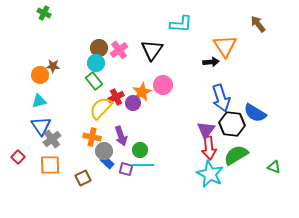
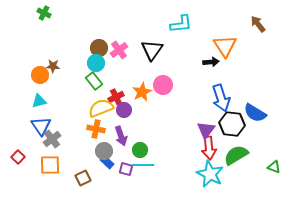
cyan L-shape: rotated 10 degrees counterclockwise
purple circle: moved 9 px left, 7 px down
yellow semicircle: rotated 25 degrees clockwise
orange cross: moved 4 px right, 8 px up
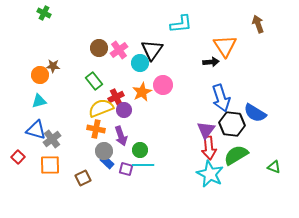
brown arrow: rotated 18 degrees clockwise
cyan circle: moved 44 px right
blue triangle: moved 5 px left, 4 px down; rotated 40 degrees counterclockwise
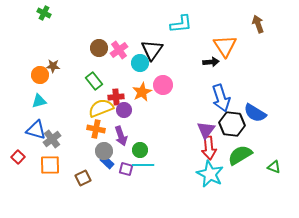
red cross: rotated 21 degrees clockwise
green semicircle: moved 4 px right
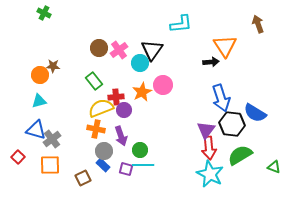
blue rectangle: moved 4 px left, 3 px down
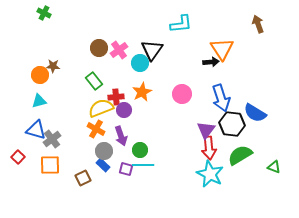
orange triangle: moved 3 px left, 3 px down
pink circle: moved 19 px right, 9 px down
orange cross: rotated 18 degrees clockwise
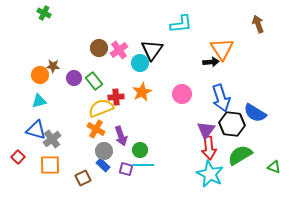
purple circle: moved 50 px left, 32 px up
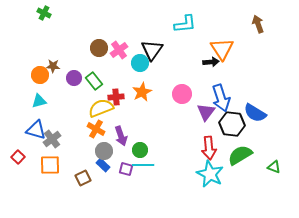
cyan L-shape: moved 4 px right
purple triangle: moved 18 px up
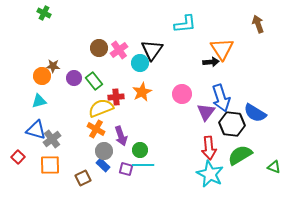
orange circle: moved 2 px right, 1 px down
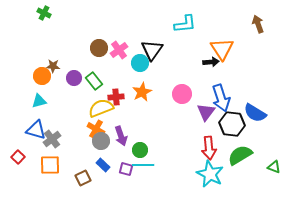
gray circle: moved 3 px left, 10 px up
